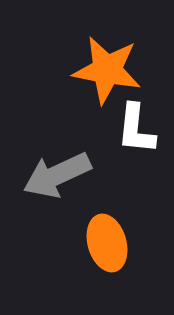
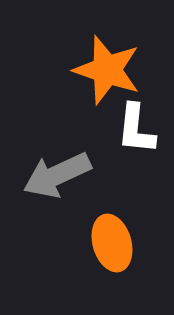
orange star: rotated 8 degrees clockwise
orange ellipse: moved 5 px right
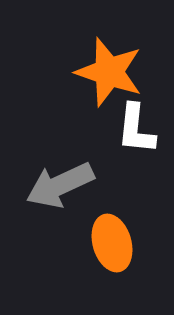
orange star: moved 2 px right, 2 px down
gray arrow: moved 3 px right, 10 px down
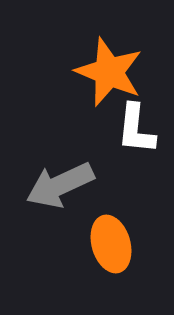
orange star: rotated 4 degrees clockwise
orange ellipse: moved 1 px left, 1 px down
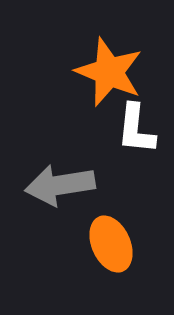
gray arrow: rotated 16 degrees clockwise
orange ellipse: rotated 8 degrees counterclockwise
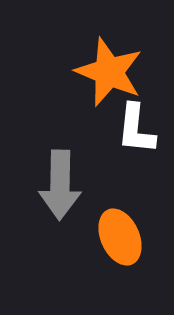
gray arrow: rotated 80 degrees counterclockwise
orange ellipse: moved 9 px right, 7 px up
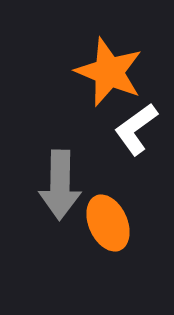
white L-shape: rotated 48 degrees clockwise
orange ellipse: moved 12 px left, 14 px up
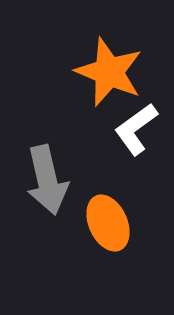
gray arrow: moved 13 px left, 5 px up; rotated 14 degrees counterclockwise
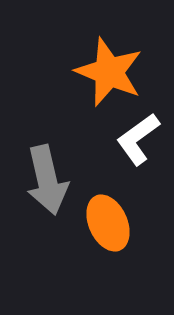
white L-shape: moved 2 px right, 10 px down
